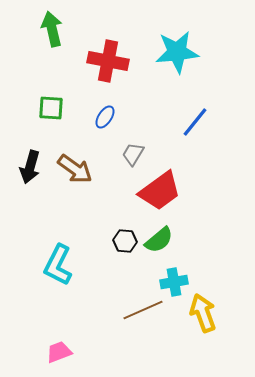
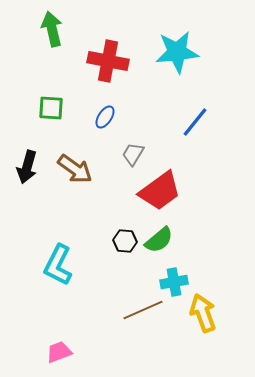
black arrow: moved 3 px left
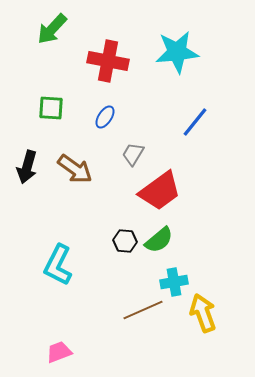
green arrow: rotated 124 degrees counterclockwise
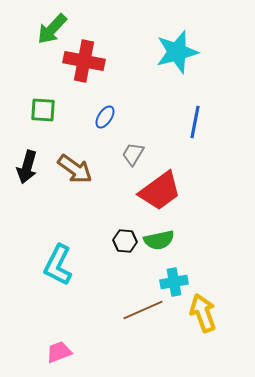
cyan star: rotated 9 degrees counterclockwise
red cross: moved 24 px left
green square: moved 8 px left, 2 px down
blue line: rotated 28 degrees counterclockwise
green semicircle: rotated 28 degrees clockwise
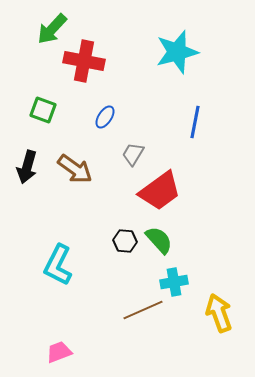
green square: rotated 16 degrees clockwise
green semicircle: rotated 120 degrees counterclockwise
yellow arrow: moved 16 px right
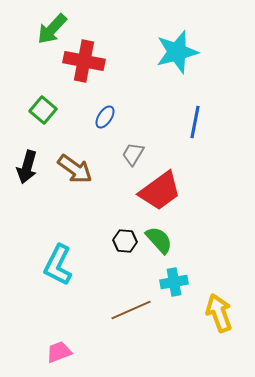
green square: rotated 20 degrees clockwise
brown line: moved 12 px left
